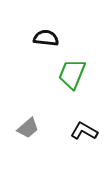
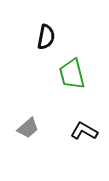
black semicircle: moved 1 px up; rotated 95 degrees clockwise
green trapezoid: rotated 36 degrees counterclockwise
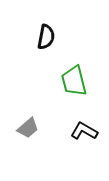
green trapezoid: moved 2 px right, 7 px down
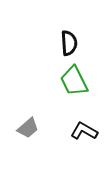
black semicircle: moved 23 px right, 6 px down; rotated 15 degrees counterclockwise
green trapezoid: rotated 12 degrees counterclockwise
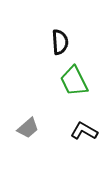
black semicircle: moved 9 px left, 1 px up
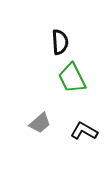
green trapezoid: moved 2 px left, 3 px up
gray trapezoid: moved 12 px right, 5 px up
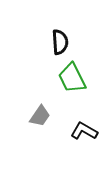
gray trapezoid: moved 7 px up; rotated 15 degrees counterclockwise
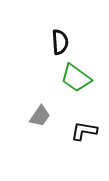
green trapezoid: moved 4 px right; rotated 28 degrees counterclockwise
black L-shape: rotated 20 degrees counterclockwise
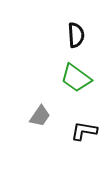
black semicircle: moved 16 px right, 7 px up
